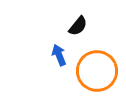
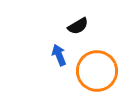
black semicircle: rotated 20 degrees clockwise
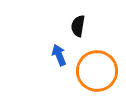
black semicircle: rotated 130 degrees clockwise
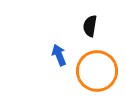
black semicircle: moved 12 px right
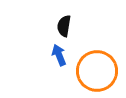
black semicircle: moved 26 px left
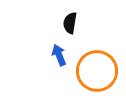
black semicircle: moved 6 px right, 3 px up
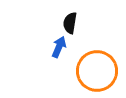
blue arrow: moved 8 px up; rotated 45 degrees clockwise
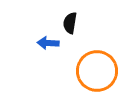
blue arrow: moved 11 px left, 4 px up; rotated 110 degrees counterclockwise
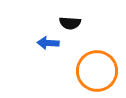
black semicircle: rotated 95 degrees counterclockwise
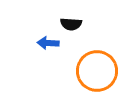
black semicircle: moved 1 px right, 1 px down
